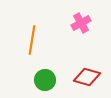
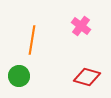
pink cross: moved 3 px down; rotated 24 degrees counterclockwise
green circle: moved 26 px left, 4 px up
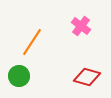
orange line: moved 2 px down; rotated 24 degrees clockwise
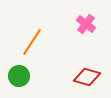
pink cross: moved 5 px right, 2 px up
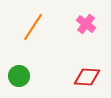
orange line: moved 1 px right, 15 px up
red diamond: rotated 12 degrees counterclockwise
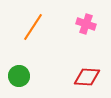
pink cross: rotated 18 degrees counterclockwise
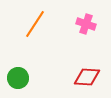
orange line: moved 2 px right, 3 px up
green circle: moved 1 px left, 2 px down
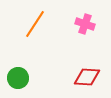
pink cross: moved 1 px left
